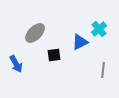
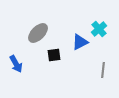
gray ellipse: moved 3 px right
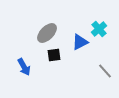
gray ellipse: moved 9 px right
blue arrow: moved 8 px right, 3 px down
gray line: moved 2 px right, 1 px down; rotated 49 degrees counterclockwise
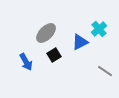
gray ellipse: moved 1 px left
black square: rotated 24 degrees counterclockwise
blue arrow: moved 2 px right, 5 px up
gray line: rotated 14 degrees counterclockwise
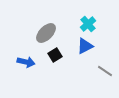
cyan cross: moved 11 px left, 5 px up
blue triangle: moved 5 px right, 4 px down
black square: moved 1 px right
blue arrow: rotated 48 degrees counterclockwise
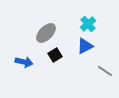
blue arrow: moved 2 px left
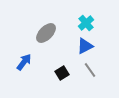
cyan cross: moved 2 px left, 1 px up
black square: moved 7 px right, 18 px down
blue arrow: rotated 66 degrees counterclockwise
gray line: moved 15 px left, 1 px up; rotated 21 degrees clockwise
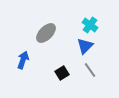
cyan cross: moved 4 px right, 2 px down; rotated 14 degrees counterclockwise
blue triangle: rotated 18 degrees counterclockwise
blue arrow: moved 1 px left, 2 px up; rotated 18 degrees counterclockwise
